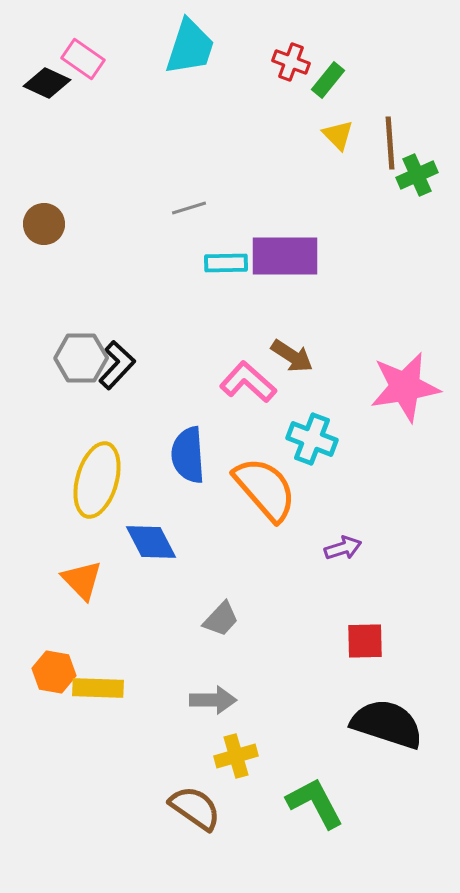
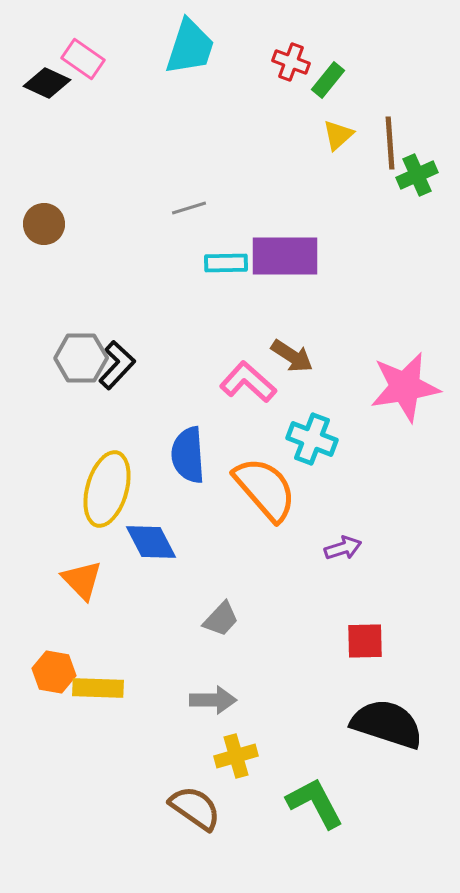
yellow triangle: rotated 32 degrees clockwise
yellow ellipse: moved 10 px right, 9 px down
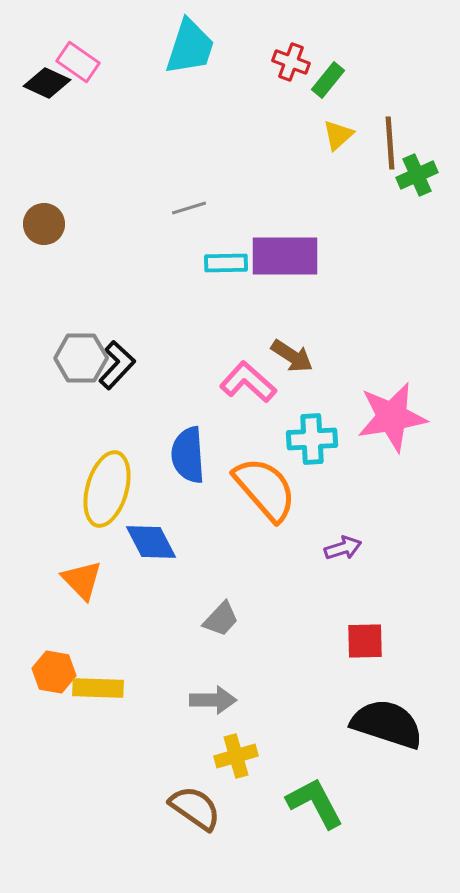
pink rectangle: moved 5 px left, 3 px down
pink star: moved 13 px left, 30 px down
cyan cross: rotated 24 degrees counterclockwise
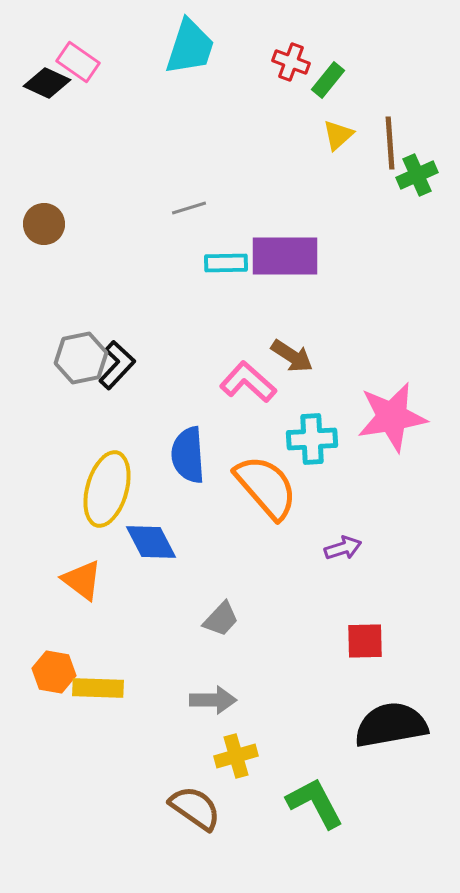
gray hexagon: rotated 12 degrees counterclockwise
orange semicircle: moved 1 px right, 2 px up
orange triangle: rotated 9 degrees counterclockwise
black semicircle: moved 4 px right, 1 px down; rotated 28 degrees counterclockwise
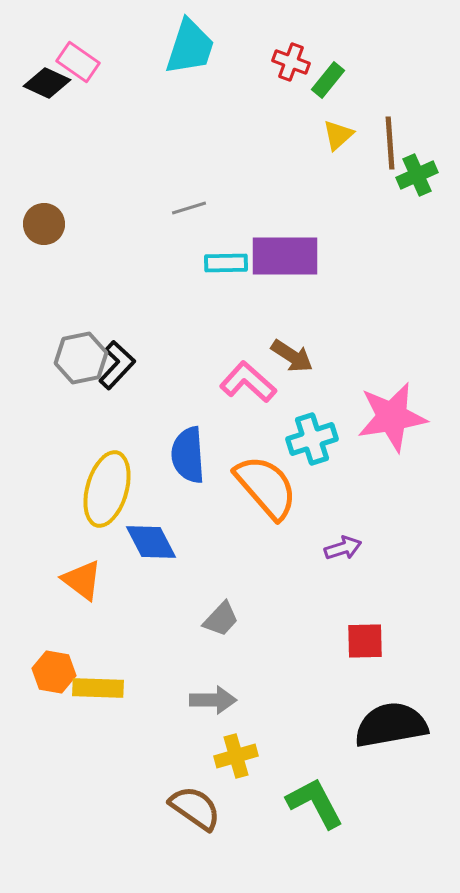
cyan cross: rotated 15 degrees counterclockwise
